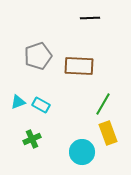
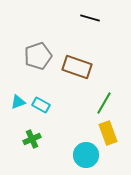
black line: rotated 18 degrees clockwise
brown rectangle: moved 2 px left, 1 px down; rotated 16 degrees clockwise
green line: moved 1 px right, 1 px up
cyan circle: moved 4 px right, 3 px down
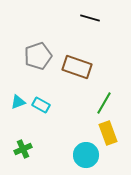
green cross: moved 9 px left, 10 px down
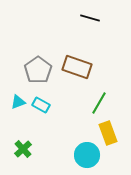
gray pentagon: moved 14 px down; rotated 16 degrees counterclockwise
green line: moved 5 px left
green cross: rotated 18 degrees counterclockwise
cyan circle: moved 1 px right
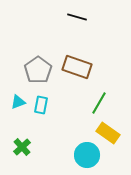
black line: moved 13 px left, 1 px up
cyan rectangle: rotated 72 degrees clockwise
yellow rectangle: rotated 35 degrees counterclockwise
green cross: moved 1 px left, 2 px up
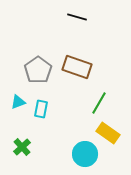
cyan rectangle: moved 4 px down
cyan circle: moved 2 px left, 1 px up
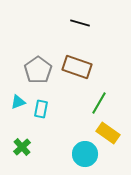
black line: moved 3 px right, 6 px down
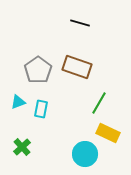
yellow rectangle: rotated 10 degrees counterclockwise
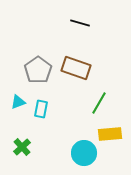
brown rectangle: moved 1 px left, 1 px down
yellow rectangle: moved 2 px right, 1 px down; rotated 30 degrees counterclockwise
cyan circle: moved 1 px left, 1 px up
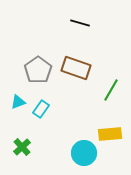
green line: moved 12 px right, 13 px up
cyan rectangle: rotated 24 degrees clockwise
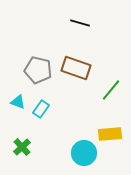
gray pentagon: rotated 24 degrees counterclockwise
green line: rotated 10 degrees clockwise
cyan triangle: rotated 42 degrees clockwise
